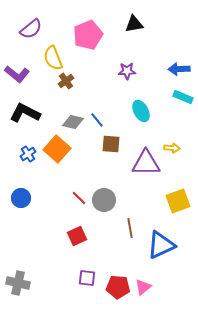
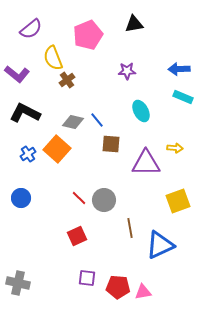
brown cross: moved 1 px right, 1 px up
yellow arrow: moved 3 px right
blue triangle: moved 1 px left
pink triangle: moved 5 px down; rotated 30 degrees clockwise
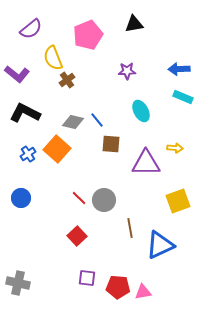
red square: rotated 18 degrees counterclockwise
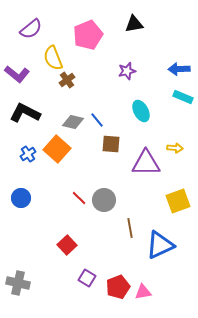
purple star: rotated 12 degrees counterclockwise
red square: moved 10 px left, 9 px down
purple square: rotated 24 degrees clockwise
red pentagon: rotated 25 degrees counterclockwise
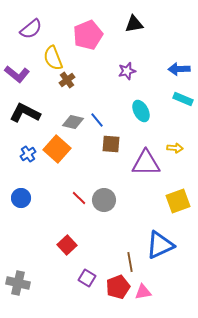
cyan rectangle: moved 2 px down
brown line: moved 34 px down
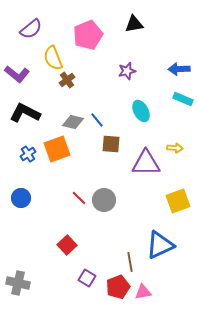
orange square: rotated 28 degrees clockwise
